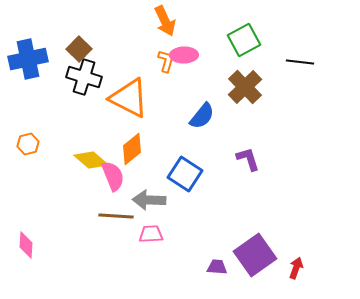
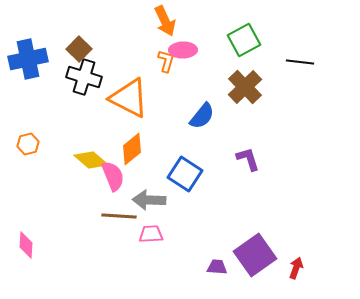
pink ellipse: moved 1 px left, 5 px up
brown line: moved 3 px right
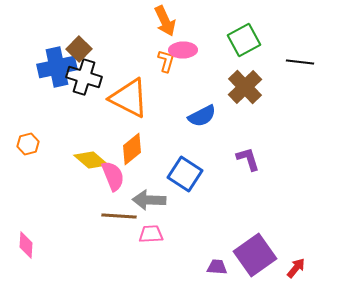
blue cross: moved 29 px right, 8 px down
blue semicircle: rotated 24 degrees clockwise
red arrow: rotated 20 degrees clockwise
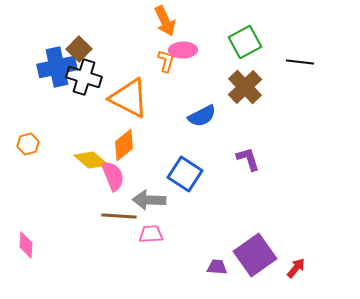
green square: moved 1 px right, 2 px down
orange diamond: moved 8 px left, 4 px up
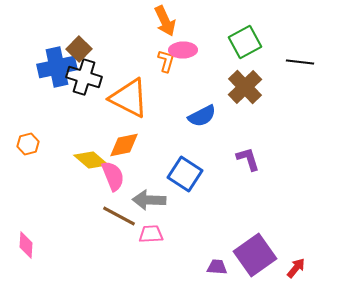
orange diamond: rotated 28 degrees clockwise
brown line: rotated 24 degrees clockwise
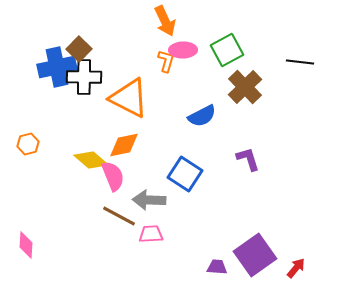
green square: moved 18 px left, 8 px down
black cross: rotated 16 degrees counterclockwise
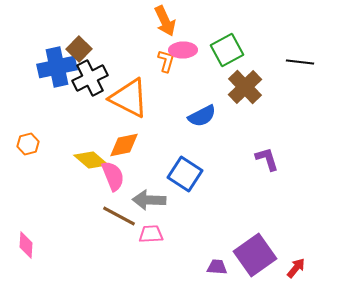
black cross: moved 6 px right, 1 px down; rotated 28 degrees counterclockwise
purple L-shape: moved 19 px right
